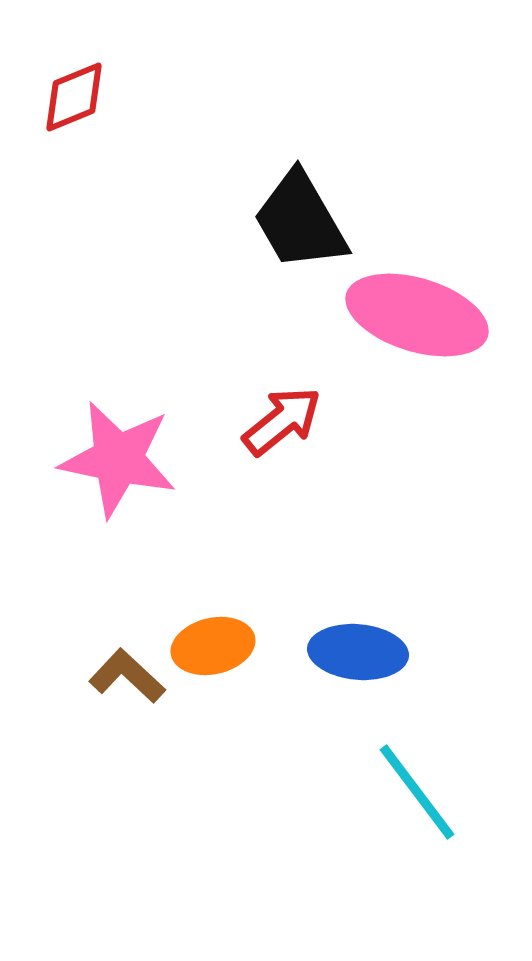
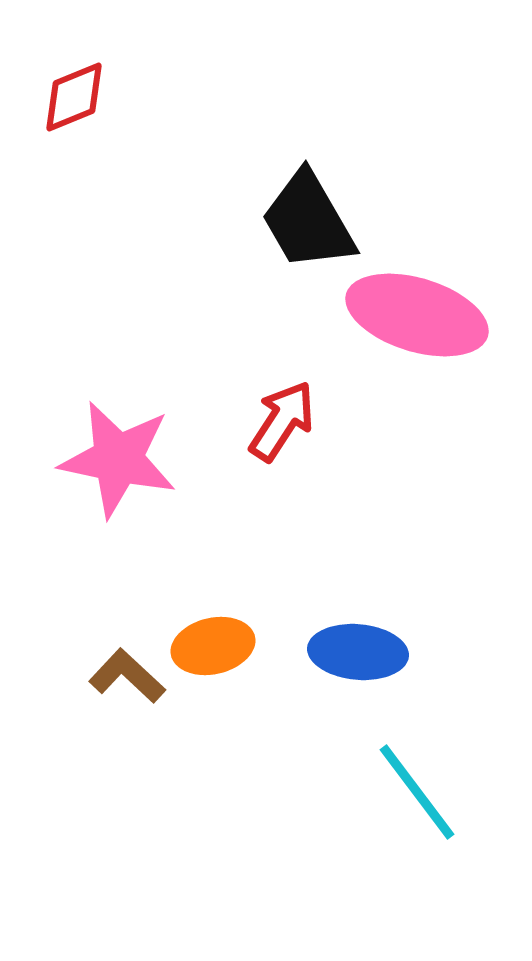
black trapezoid: moved 8 px right
red arrow: rotated 18 degrees counterclockwise
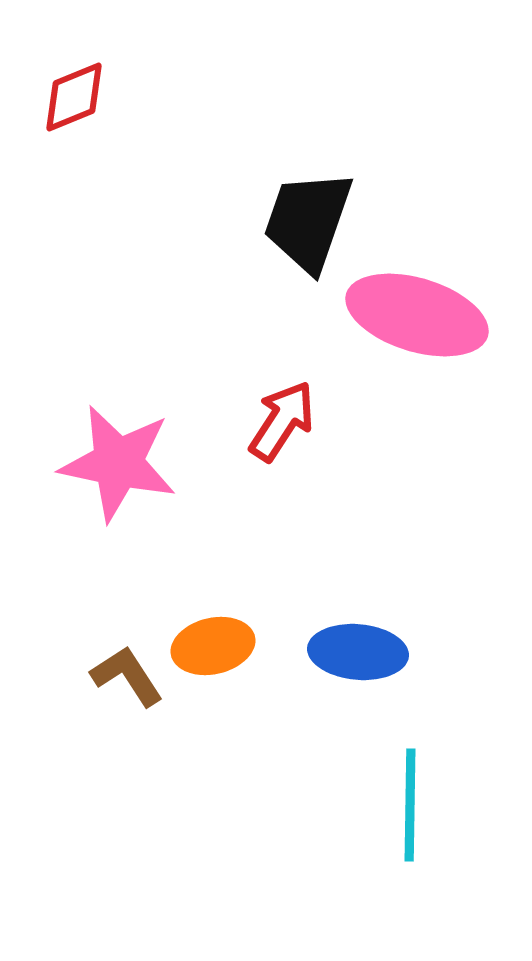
black trapezoid: rotated 49 degrees clockwise
pink star: moved 4 px down
brown L-shape: rotated 14 degrees clockwise
cyan line: moved 7 px left, 13 px down; rotated 38 degrees clockwise
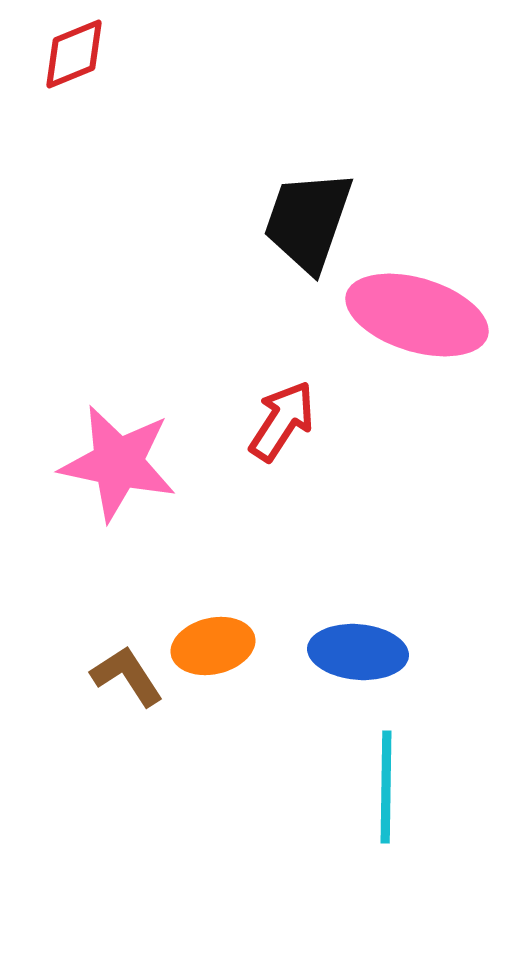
red diamond: moved 43 px up
cyan line: moved 24 px left, 18 px up
